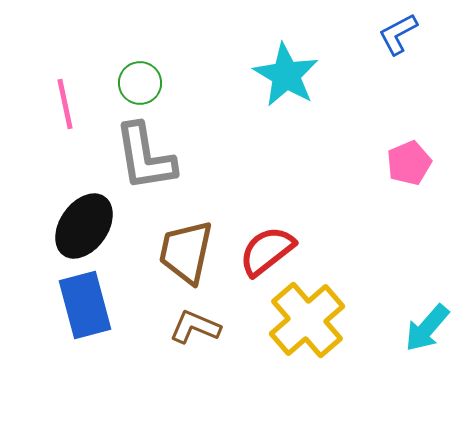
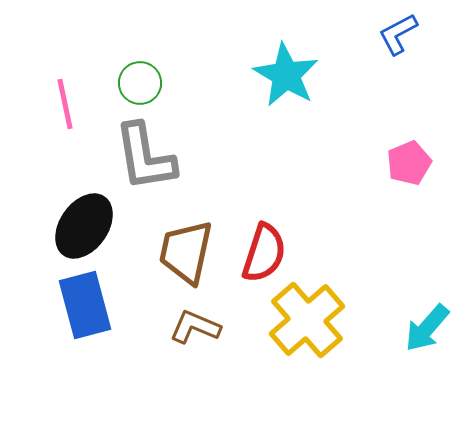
red semicircle: moved 3 px left, 2 px down; rotated 146 degrees clockwise
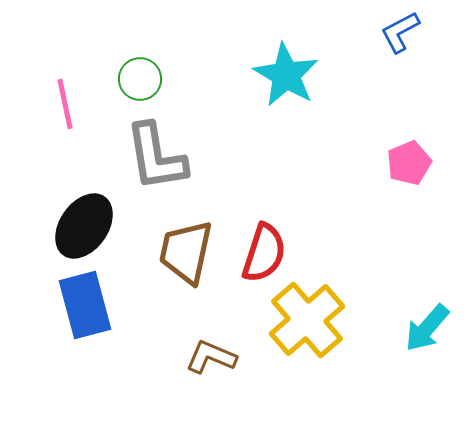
blue L-shape: moved 2 px right, 2 px up
green circle: moved 4 px up
gray L-shape: moved 11 px right
brown L-shape: moved 16 px right, 30 px down
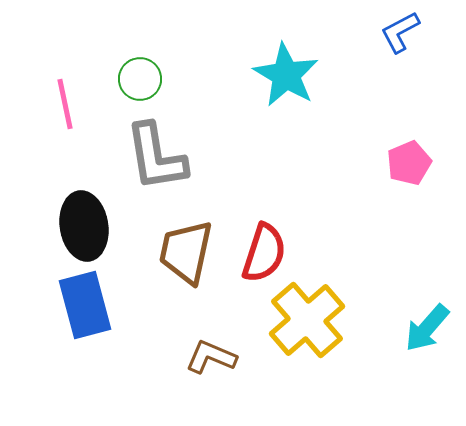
black ellipse: rotated 44 degrees counterclockwise
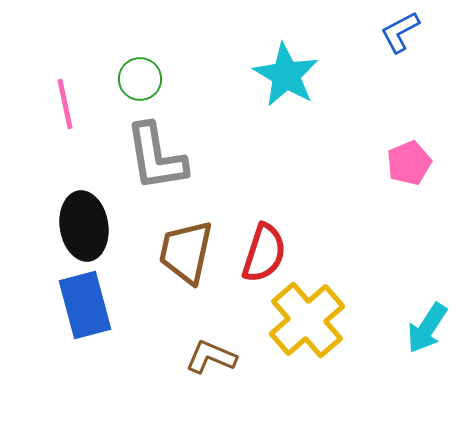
cyan arrow: rotated 8 degrees counterclockwise
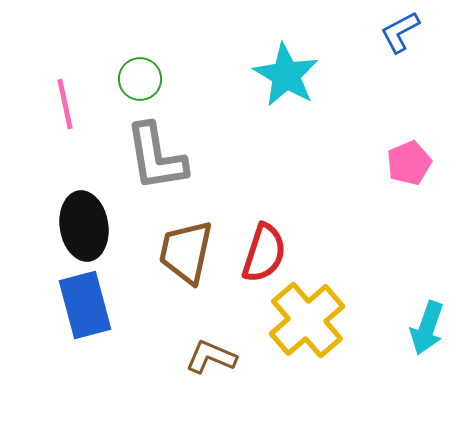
cyan arrow: rotated 14 degrees counterclockwise
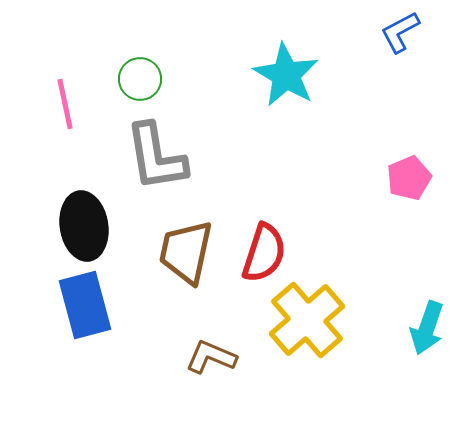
pink pentagon: moved 15 px down
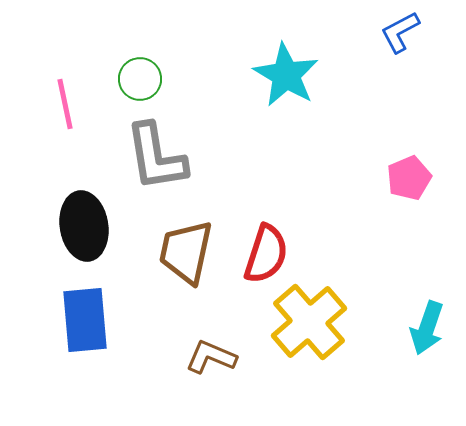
red semicircle: moved 2 px right, 1 px down
blue rectangle: moved 15 px down; rotated 10 degrees clockwise
yellow cross: moved 2 px right, 2 px down
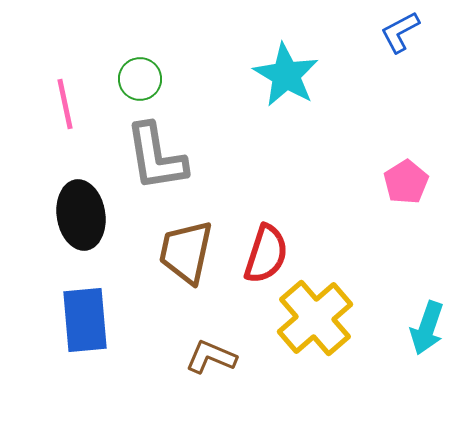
pink pentagon: moved 3 px left, 4 px down; rotated 9 degrees counterclockwise
black ellipse: moved 3 px left, 11 px up
yellow cross: moved 6 px right, 4 px up
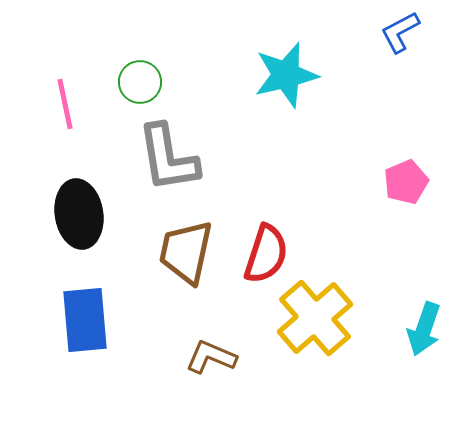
cyan star: rotated 28 degrees clockwise
green circle: moved 3 px down
gray L-shape: moved 12 px right, 1 px down
pink pentagon: rotated 9 degrees clockwise
black ellipse: moved 2 px left, 1 px up
cyan arrow: moved 3 px left, 1 px down
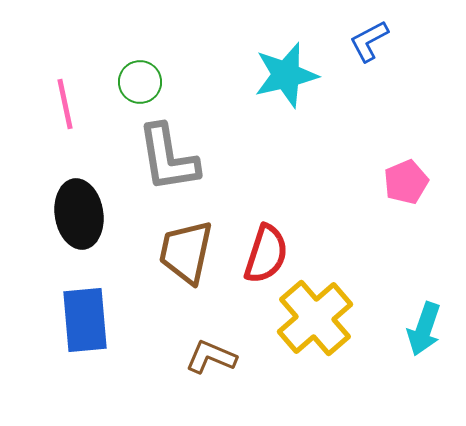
blue L-shape: moved 31 px left, 9 px down
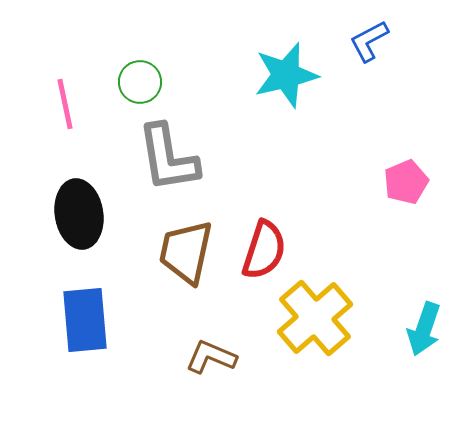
red semicircle: moved 2 px left, 4 px up
